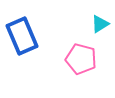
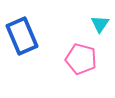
cyan triangle: rotated 24 degrees counterclockwise
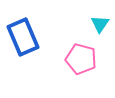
blue rectangle: moved 1 px right, 1 px down
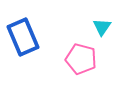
cyan triangle: moved 2 px right, 3 px down
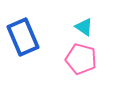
cyan triangle: moved 18 px left; rotated 30 degrees counterclockwise
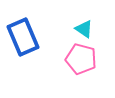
cyan triangle: moved 2 px down
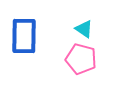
blue rectangle: moved 1 px right, 1 px up; rotated 24 degrees clockwise
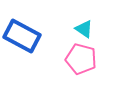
blue rectangle: moved 2 px left; rotated 63 degrees counterclockwise
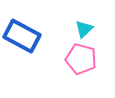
cyan triangle: rotated 42 degrees clockwise
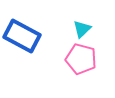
cyan triangle: moved 2 px left
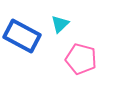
cyan triangle: moved 22 px left, 5 px up
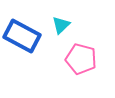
cyan triangle: moved 1 px right, 1 px down
